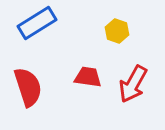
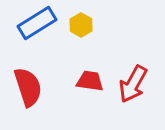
yellow hexagon: moved 36 px left, 6 px up; rotated 10 degrees clockwise
red trapezoid: moved 2 px right, 4 px down
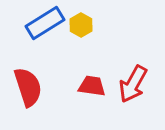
blue rectangle: moved 8 px right
red trapezoid: moved 2 px right, 5 px down
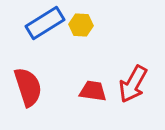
yellow hexagon: rotated 25 degrees counterclockwise
red trapezoid: moved 1 px right, 5 px down
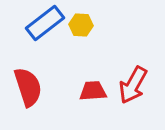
blue rectangle: rotated 6 degrees counterclockwise
red arrow: moved 1 px down
red trapezoid: rotated 12 degrees counterclockwise
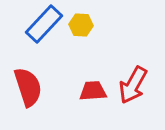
blue rectangle: moved 1 px left, 1 px down; rotated 9 degrees counterclockwise
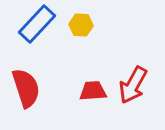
blue rectangle: moved 7 px left
red semicircle: moved 2 px left, 1 px down
